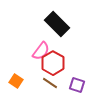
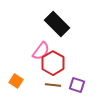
brown line: moved 3 px right, 2 px down; rotated 28 degrees counterclockwise
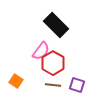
black rectangle: moved 1 px left, 1 px down
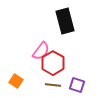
black rectangle: moved 9 px right, 4 px up; rotated 30 degrees clockwise
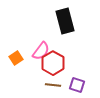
orange square: moved 23 px up; rotated 24 degrees clockwise
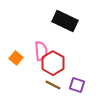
black rectangle: rotated 50 degrees counterclockwise
pink semicircle: rotated 42 degrees counterclockwise
orange square: rotated 16 degrees counterclockwise
brown line: rotated 21 degrees clockwise
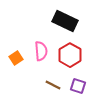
orange square: rotated 16 degrees clockwise
red hexagon: moved 17 px right, 8 px up
purple square: moved 1 px right, 1 px down
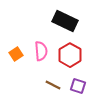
orange square: moved 4 px up
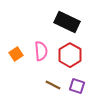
black rectangle: moved 2 px right, 1 px down
purple square: moved 1 px left
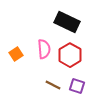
pink semicircle: moved 3 px right, 2 px up
